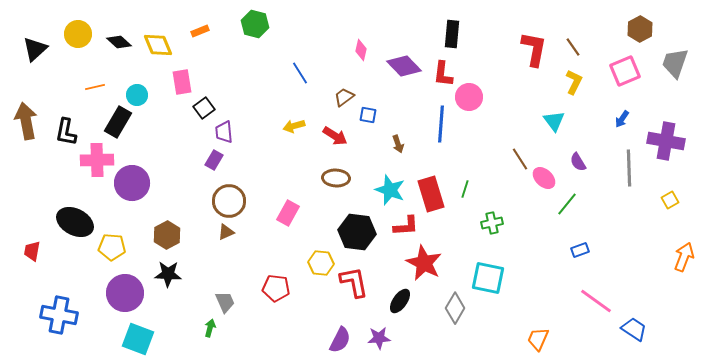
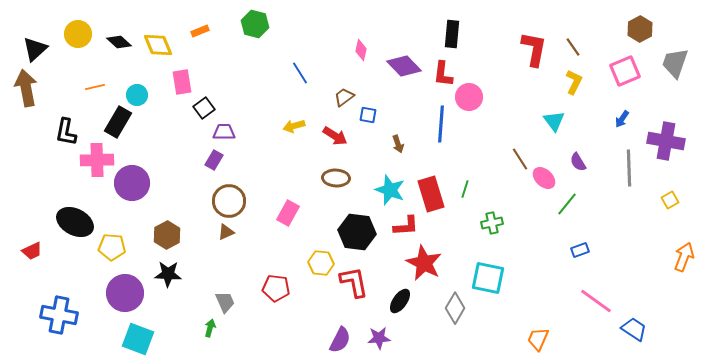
brown arrow at (26, 121): moved 33 px up
purple trapezoid at (224, 132): rotated 95 degrees clockwise
red trapezoid at (32, 251): rotated 125 degrees counterclockwise
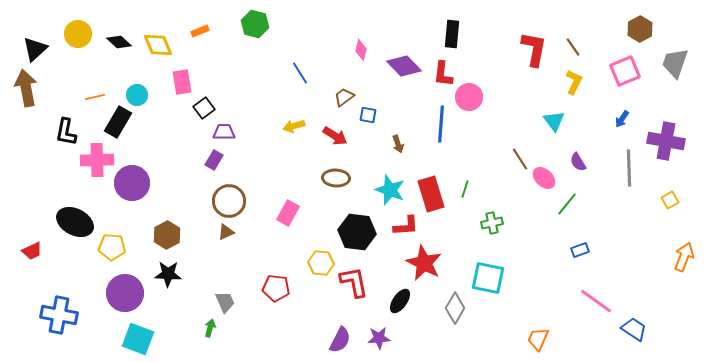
orange line at (95, 87): moved 10 px down
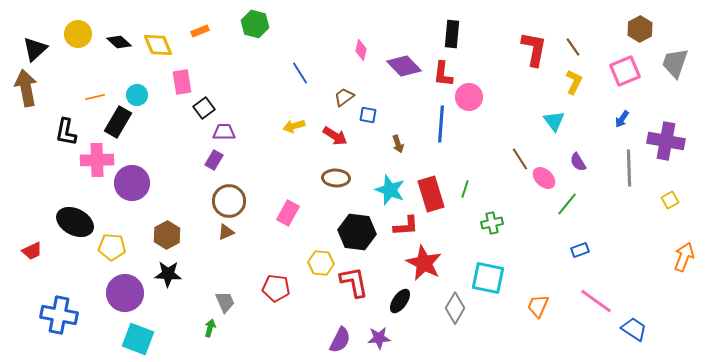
orange trapezoid at (538, 339): moved 33 px up
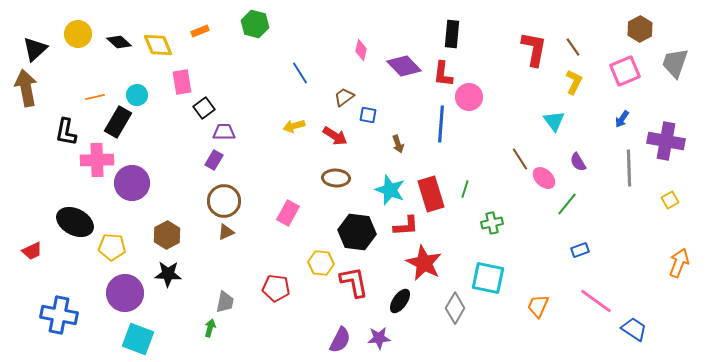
brown circle at (229, 201): moved 5 px left
orange arrow at (684, 257): moved 5 px left, 6 px down
gray trapezoid at (225, 302): rotated 35 degrees clockwise
